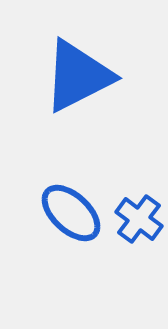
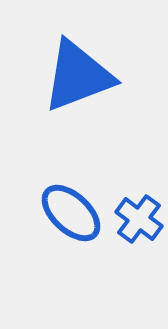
blue triangle: rotated 6 degrees clockwise
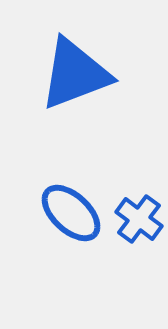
blue triangle: moved 3 px left, 2 px up
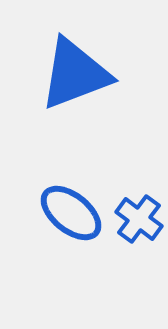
blue ellipse: rotated 4 degrees counterclockwise
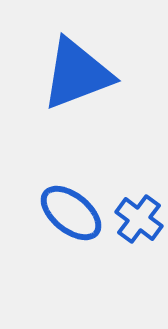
blue triangle: moved 2 px right
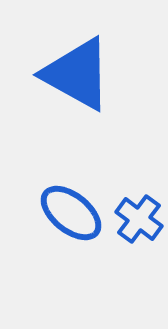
blue triangle: rotated 50 degrees clockwise
